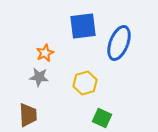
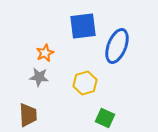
blue ellipse: moved 2 px left, 3 px down
green square: moved 3 px right
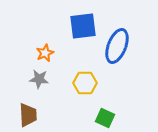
gray star: moved 2 px down
yellow hexagon: rotated 15 degrees clockwise
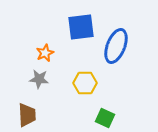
blue square: moved 2 px left, 1 px down
blue ellipse: moved 1 px left
brown trapezoid: moved 1 px left
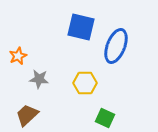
blue square: rotated 20 degrees clockwise
orange star: moved 27 px left, 3 px down
brown trapezoid: rotated 130 degrees counterclockwise
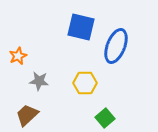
gray star: moved 2 px down
green square: rotated 24 degrees clockwise
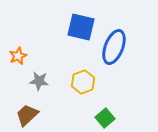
blue ellipse: moved 2 px left, 1 px down
yellow hexagon: moved 2 px left, 1 px up; rotated 20 degrees counterclockwise
